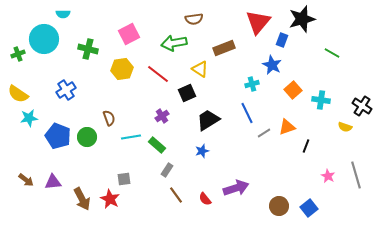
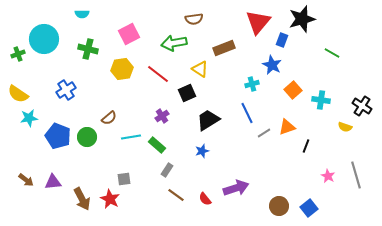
cyan semicircle at (63, 14): moved 19 px right
brown semicircle at (109, 118): rotated 70 degrees clockwise
brown line at (176, 195): rotated 18 degrees counterclockwise
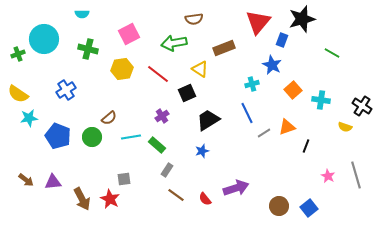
green circle at (87, 137): moved 5 px right
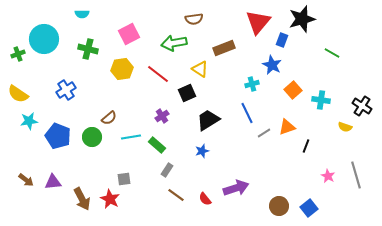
cyan star at (29, 118): moved 3 px down
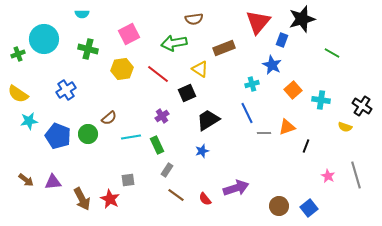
gray line at (264, 133): rotated 32 degrees clockwise
green circle at (92, 137): moved 4 px left, 3 px up
green rectangle at (157, 145): rotated 24 degrees clockwise
gray square at (124, 179): moved 4 px right, 1 px down
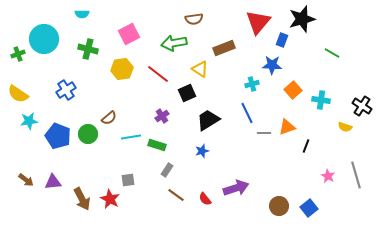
blue star at (272, 65): rotated 24 degrees counterclockwise
green rectangle at (157, 145): rotated 48 degrees counterclockwise
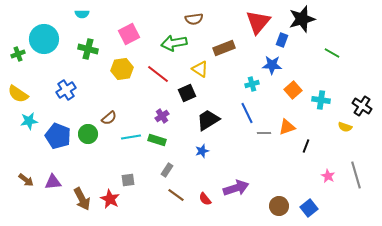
green rectangle at (157, 145): moved 5 px up
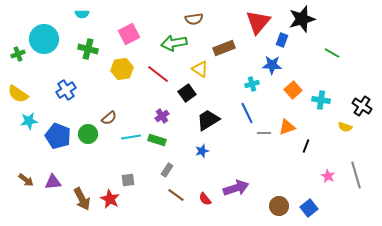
black square at (187, 93): rotated 12 degrees counterclockwise
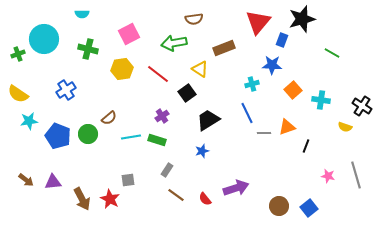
pink star at (328, 176): rotated 16 degrees counterclockwise
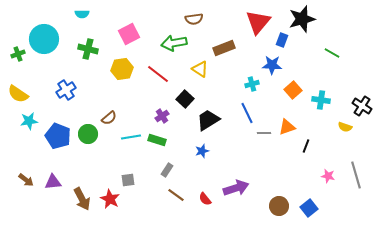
black square at (187, 93): moved 2 px left, 6 px down; rotated 12 degrees counterclockwise
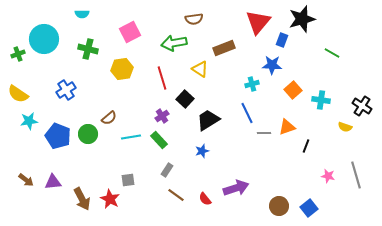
pink square at (129, 34): moved 1 px right, 2 px up
red line at (158, 74): moved 4 px right, 4 px down; rotated 35 degrees clockwise
green rectangle at (157, 140): moved 2 px right; rotated 30 degrees clockwise
